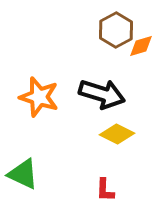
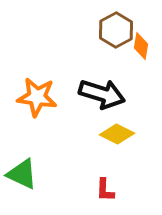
orange diamond: rotated 64 degrees counterclockwise
orange star: moved 2 px left; rotated 9 degrees counterclockwise
green triangle: moved 1 px left
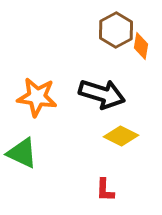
yellow diamond: moved 4 px right, 2 px down
green triangle: moved 21 px up
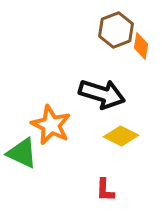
brown hexagon: rotated 8 degrees clockwise
orange star: moved 14 px right, 28 px down; rotated 18 degrees clockwise
